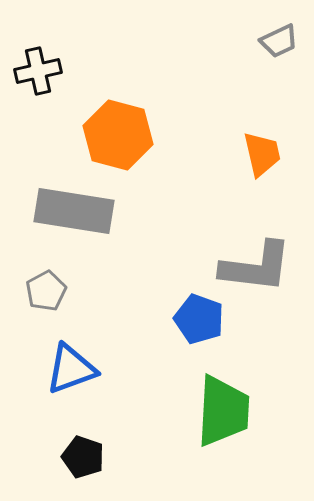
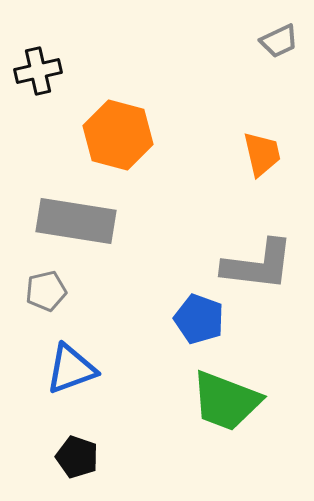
gray rectangle: moved 2 px right, 10 px down
gray L-shape: moved 2 px right, 2 px up
gray pentagon: rotated 15 degrees clockwise
green trapezoid: moved 3 px right, 10 px up; rotated 108 degrees clockwise
black pentagon: moved 6 px left
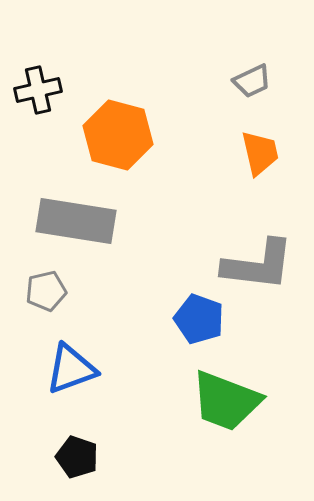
gray trapezoid: moved 27 px left, 40 px down
black cross: moved 19 px down
orange trapezoid: moved 2 px left, 1 px up
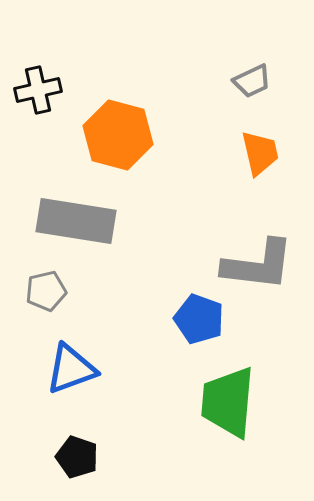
green trapezoid: moved 2 px right, 1 px down; rotated 74 degrees clockwise
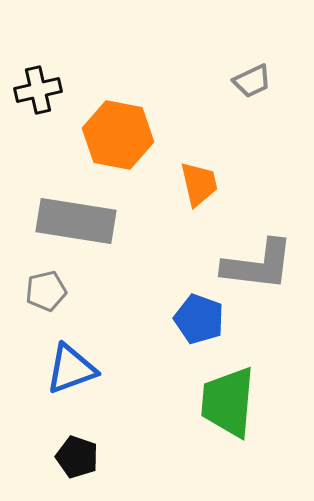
orange hexagon: rotated 4 degrees counterclockwise
orange trapezoid: moved 61 px left, 31 px down
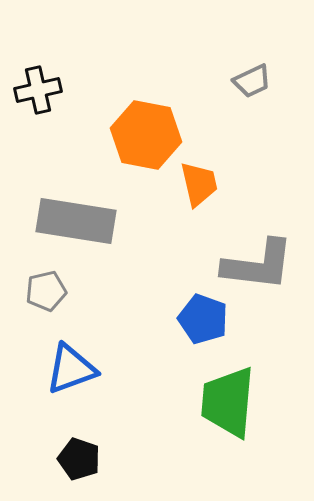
orange hexagon: moved 28 px right
blue pentagon: moved 4 px right
black pentagon: moved 2 px right, 2 px down
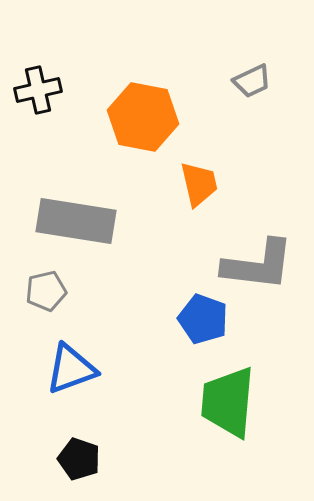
orange hexagon: moved 3 px left, 18 px up
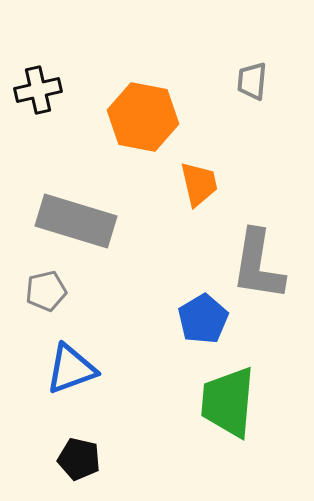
gray trapezoid: rotated 120 degrees clockwise
gray rectangle: rotated 8 degrees clockwise
gray L-shape: rotated 92 degrees clockwise
blue pentagon: rotated 21 degrees clockwise
black pentagon: rotated 6 degrees counterclockwise
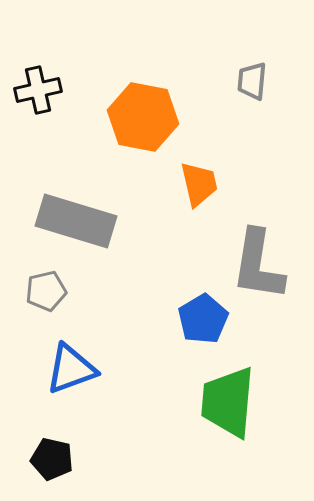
black pentagon: moved 27 px left
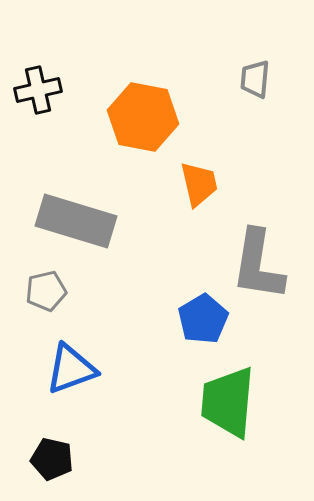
gray trapezoid: moved 3 px right, 2 px up
